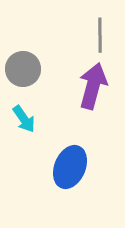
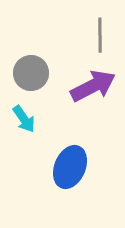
gray circle: moved 8 px right, 4 px down
purple arrow: rotated 48 degrees clockwise
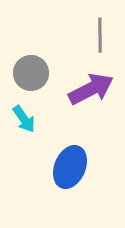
purple arrow: moved 2 px left, 3 px down
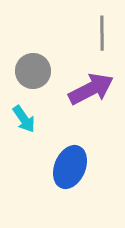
gray line: moved 2 px right, 2 px up
gray circle: moved 2 px right, 2 px up
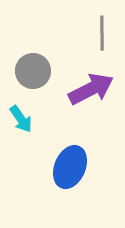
cyan arrow: moved 3 px left
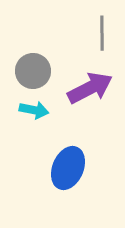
purple arrow: moved 1 px left, 1 px up
cyan arrow: moved 13 px right, 9 px up; rotated 44 degrees counterclockwise
blue ellipse: moved 2 px left, 1 px down
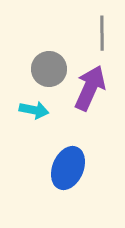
gray circle: moved 16 px right, 2 px up
purple arrow: rotated 39 degrees counterclockwise
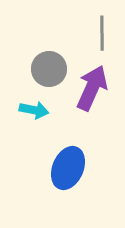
purple arrow: moved 2 px right
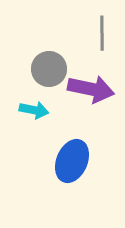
purple arrow: moved 1 px left, 1 px down; rotated 78 degrees clockwise
blue ellipse: moved 4 px right, 7 px up
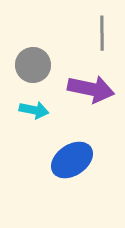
gray circle: moved 16 px left, 4 px up
blue ellipse: moved 1 px up; rotated 33 degrees clockwise
